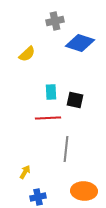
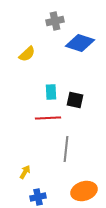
orange ellipse: rotated 20 degrees counterclockwise
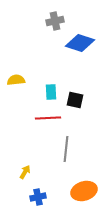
yellow semicircle: moved 11 px left, 26 px down; rotated 144 degrees counterclockwise
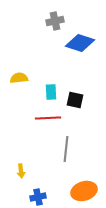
yellow semicircle: moved 3 px right, 2 px up
yellow arrow: moved 4 px left, 1 px up; rotated 144 degrees clockwise
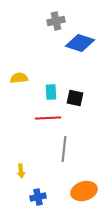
gray cross: moved 1 px right
black square: moved 2 px up
gray line: moved 2 px left
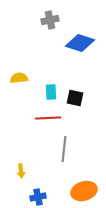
gray cross: moved 6 px left, 1 px up
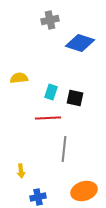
cyan rectangle: rotated 21 degrees clockwise
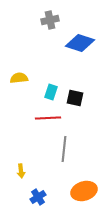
blue cross: rotated 21 degrees counterclockwise
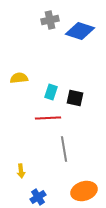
blue diamond: moved 12 px up
gray line: rotated 15 degrees counterclockwise
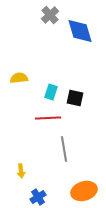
gray cross: moved 5 px up; rotated 30 degrees counterclockwise
blue diamond: rotated 56 degrees clockwise
